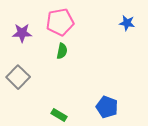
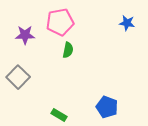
purple star: moved 3 px right, 2 px down
green semicircle: moved 6 px right, 1 px up
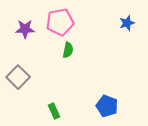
blue star: rotated 28 degrees counterclockwise
purple star: moved 6 px up
blue pentagon: moved 1 px up
green rectangle: moved 5 px left, 4 px up; rotated 35 degrees clockwise
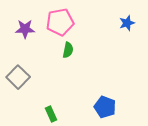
blue pentagon: moved 2 px left, 1 px down
green rectangle: moved 3 px left, 3 px down
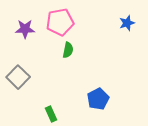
blue pentagon: moved 7 px left, 8 px up; rotated 25 degrees clockwise
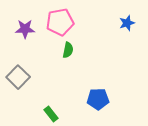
blue pentagon: rotated 25 degrees clockwise
green rectangle: rotated 14 degrees counterclockwise
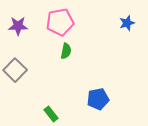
purple star: moved 7 px left, 3 px up
green semicircle: moved 2 px left, 1 px down
gray square: moved 3 px left, 7 px up
blue pentagon: rotated 10 degrees counterclockwise
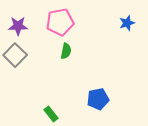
gray square: moved 15 px up
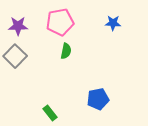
blue star: moved 14 px left; rotated 21 degrees clockwise
gray square: moved 1 px down
green rectangle: moved 1 px left, 1 px up
